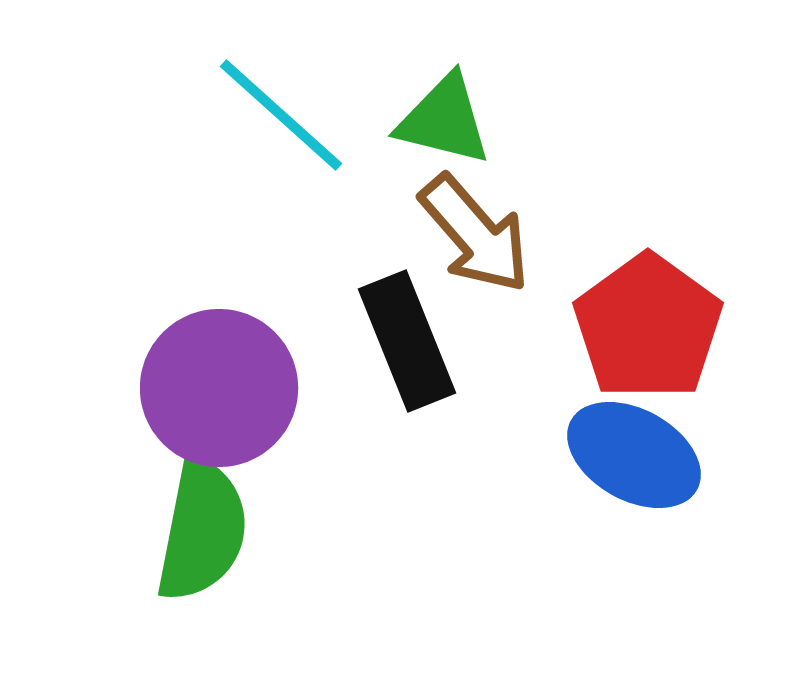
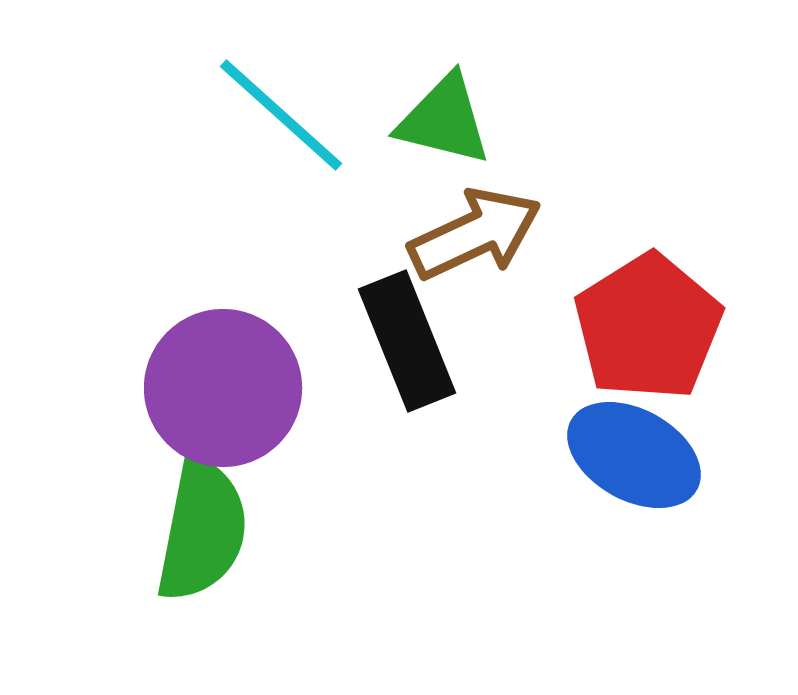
brown arrow: rotated 74 degrees counterclockwise
red pentagon: rotated 4 degrees clockwise
purple circle: moved 4 px right
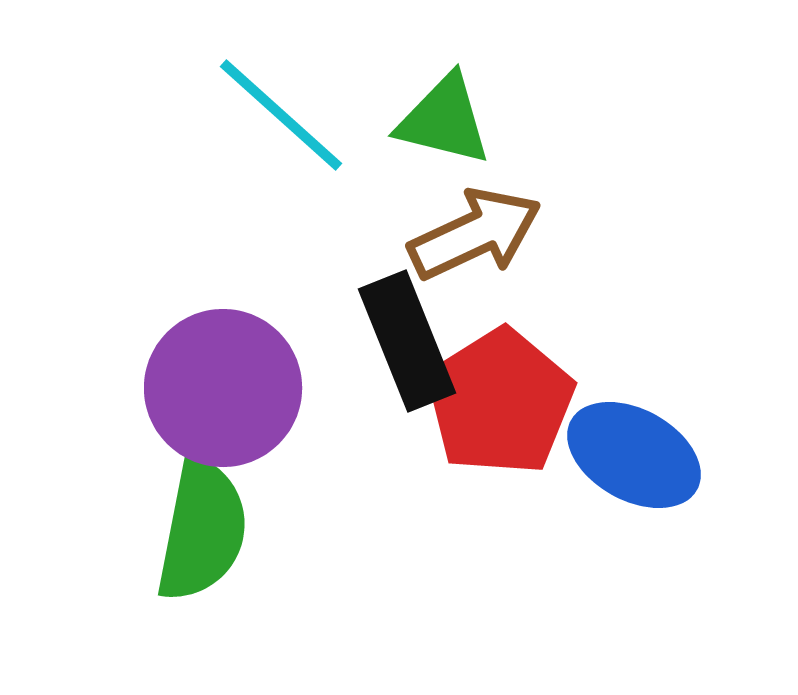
red pentagon: moved 148 px left, 75 px down
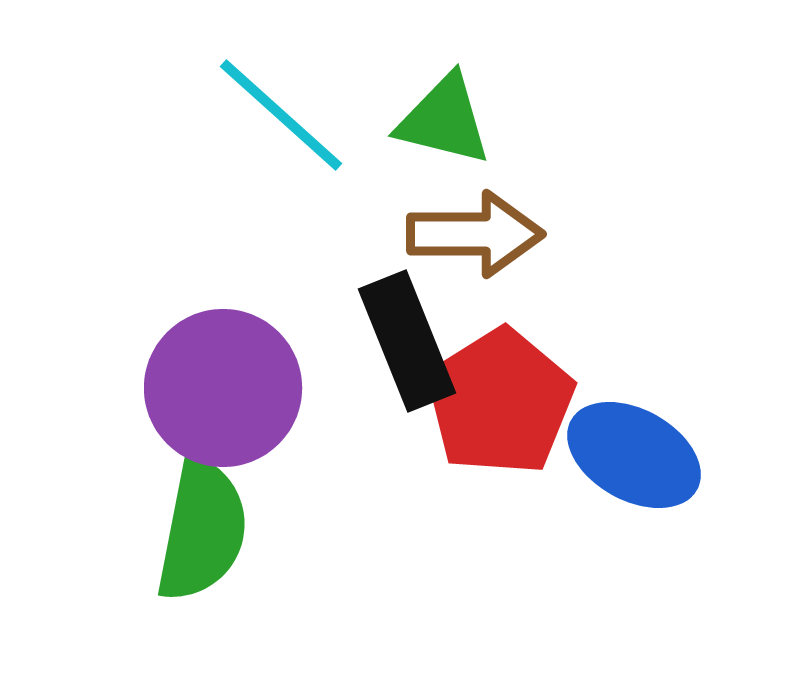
brown arrow: rotated 25 degrees clockwise
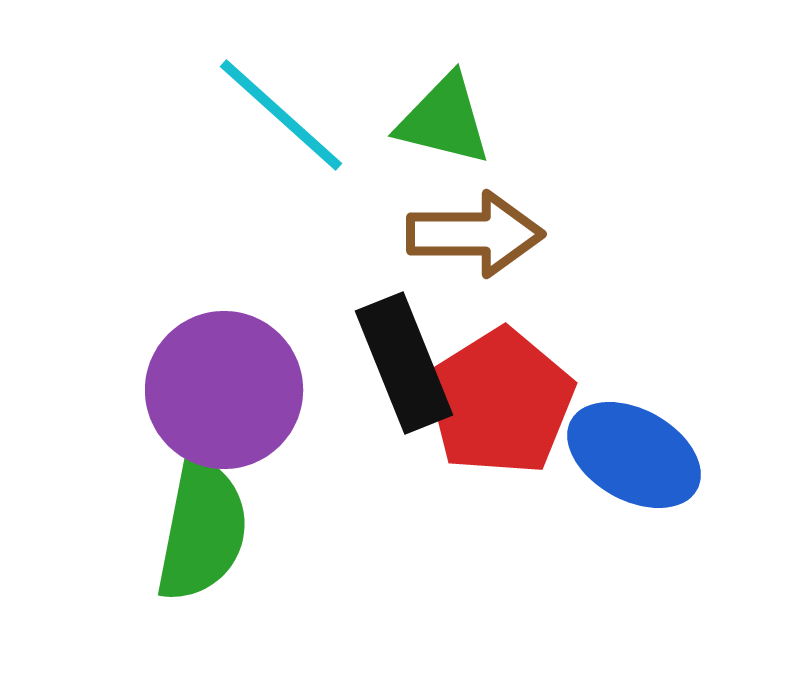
black rectangle: moved 3 px left, 22 px down
purple circle: moved 1 px right, 2 px down
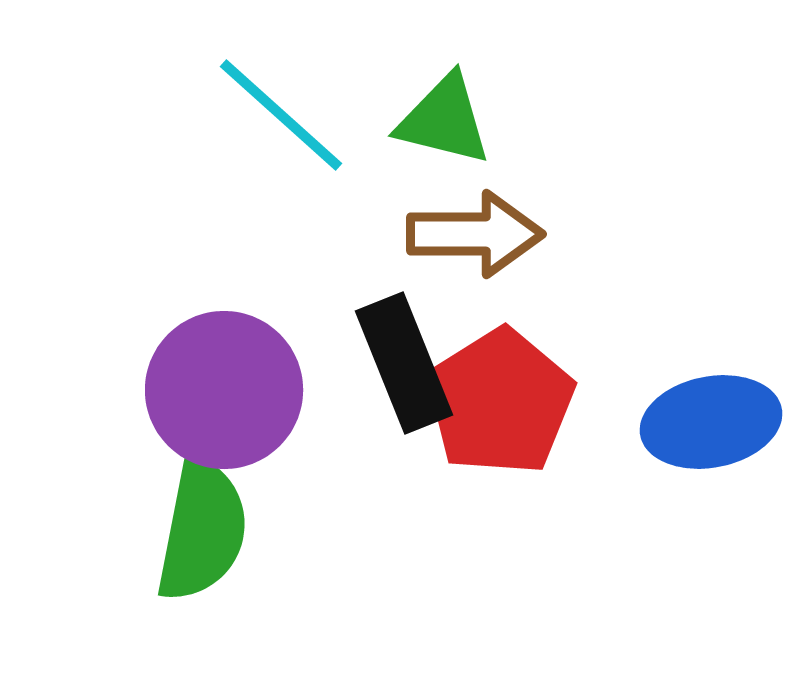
blue ellipse: moved 77 px right, 33 px up; rotated 40 degrees counterclockwise
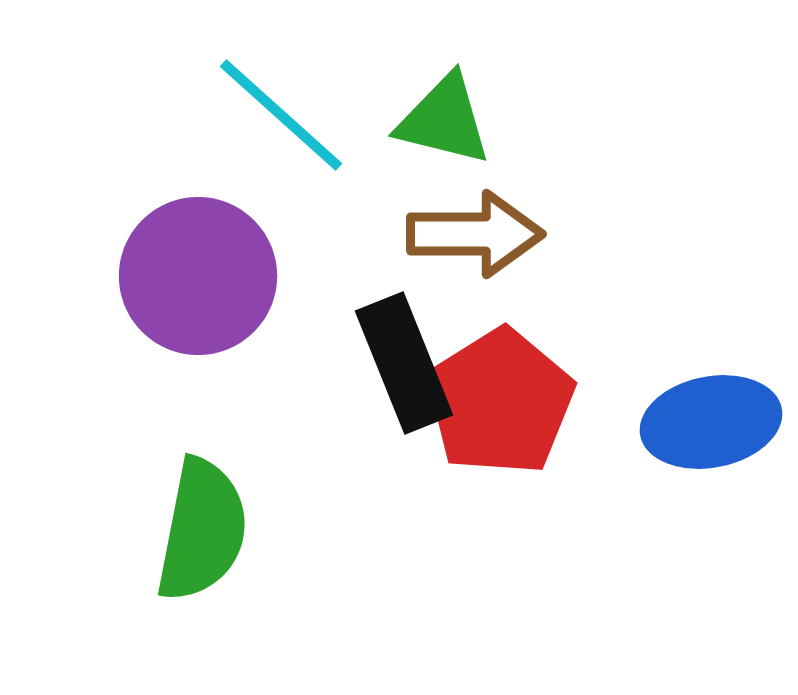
purple circle: moved 26 px left, 114 px up
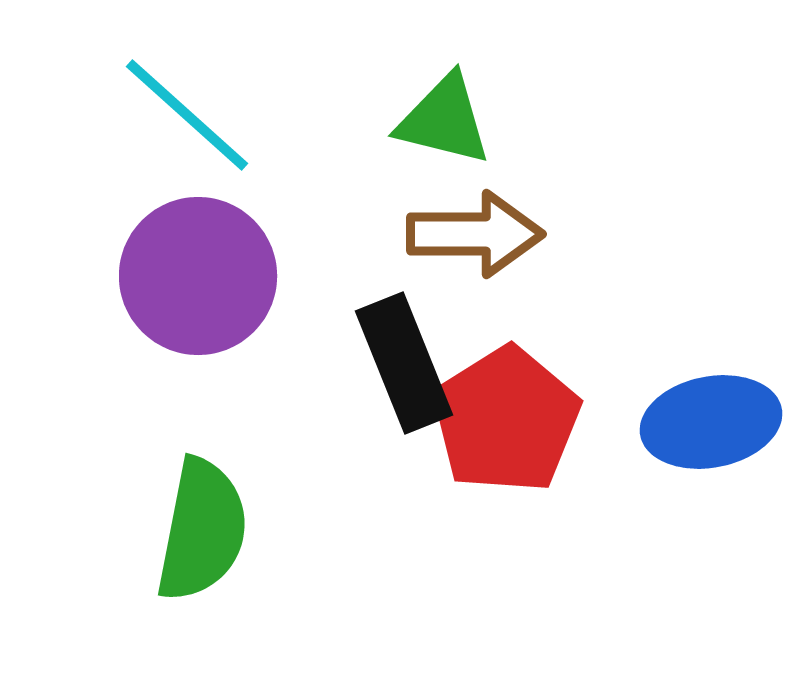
cyan line: moved 94 px left
red pentagon: moved 6 px right, 18 px down
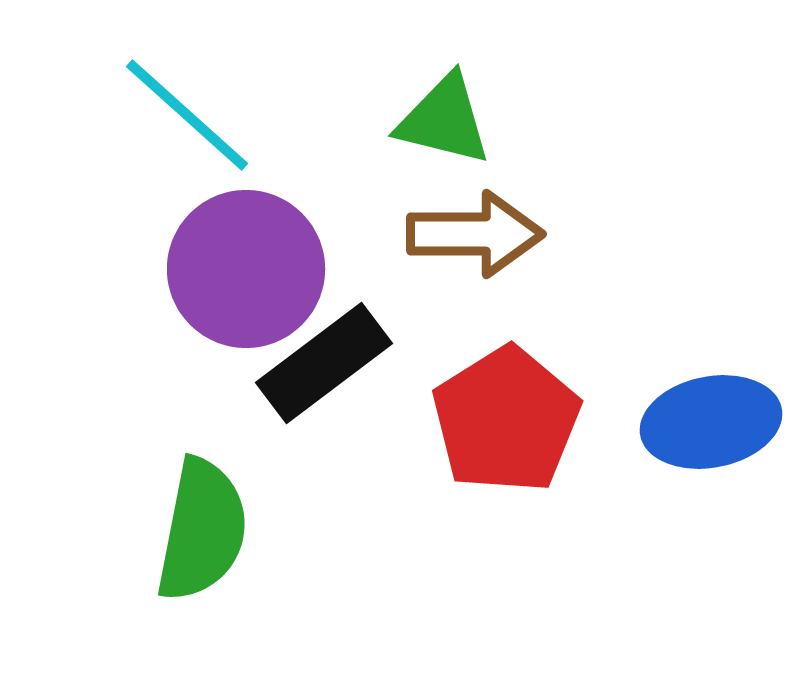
purple circle: moved 48 px right, 7 px up
black rectangle: moved 80 px left; rotated 75 degrees clockwise
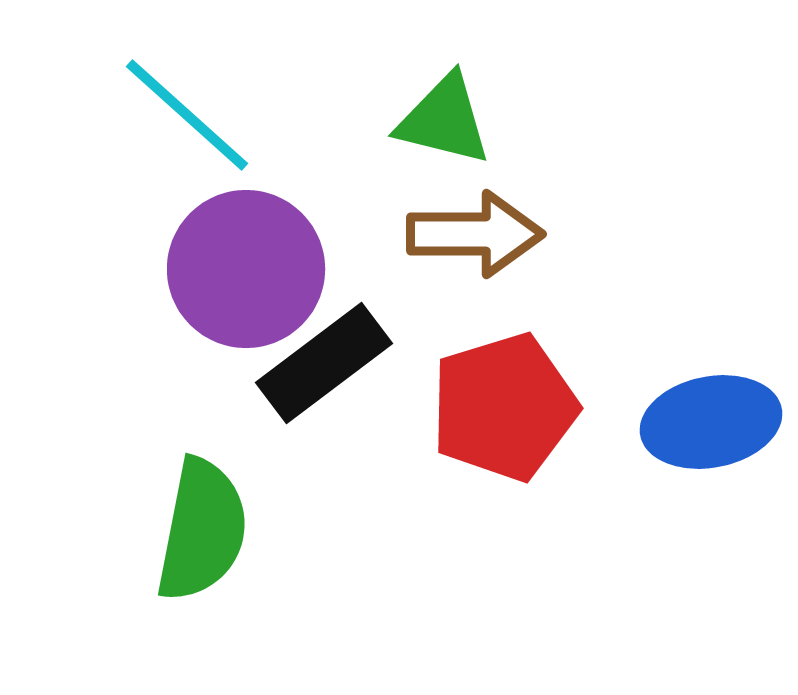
red pentagon: moved 2 px left, 13 px up; rotated 15 degrees clockwise
